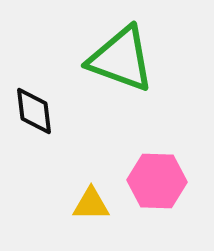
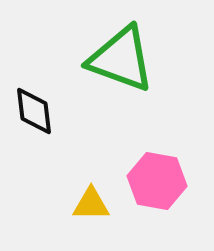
pink hexagon: rotated 8 degrees clockwise
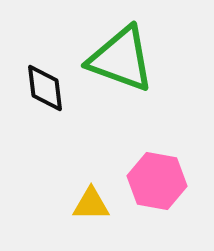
black diamond: moved 11 px right, 23 px up
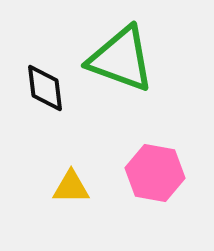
pink hexagon: moved 2 px left, 8 px up
yellow triangle: moved 20 px left, 17 px up
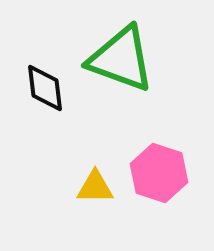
pink hexagon: moved 4 px right; rotated 8 degrees clockwise
yellow triangle: moved 24 px right
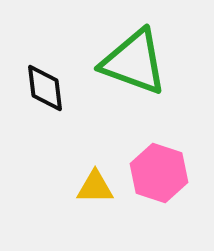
green triangle: moved 13 px right, 3 px down
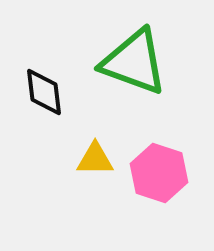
black diamond: moved 1 px left, 4 px down
yellow triangle: moved 28 px up
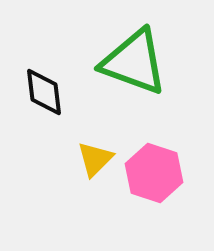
yellow triangle: rotated 45 degrees counterclockwise
pink hexagon: moved 5 px left
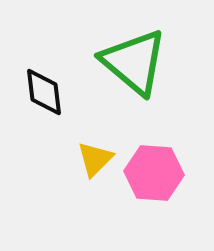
green triangle: rotated 20 degrees clockwise
pink hexagon: rotated 14 degrees counterclockwise
